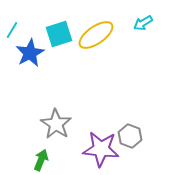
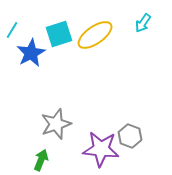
cyan arrow: rotated 24 degrees counterclockwise
yellow ellipse: moved 1 px left
blue star: moved 1 px right
gray star: rotated 20 degrees clockwise
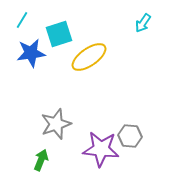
cyan line: moved 10 px right, 10 px up
yellow ellipse: moved 6 px left, 22 px down
blue star: rotated 20 degrees clockwise
gray hexagon: rotated 15 degrees counterclockwise
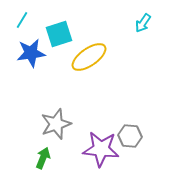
green arrow: moved 2 px right, 2 px up
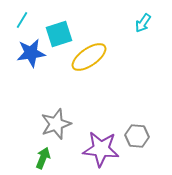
gray hexagon: moved 7 px right
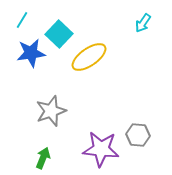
cyan square: rotated 28 degrees counterclockwise
gray star: moved 5 px left, 13 px up
gray hexagon: moved 1 px right, 1 px up
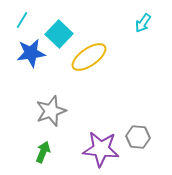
gray hexagon: moved 2 px down
green arrow: moved 6 px up
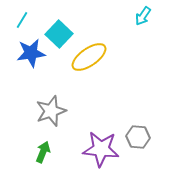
cyan arrow: moved 7 px up
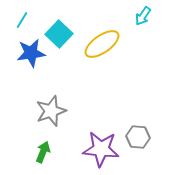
yellow ellipse: moved 13 px right, 13 px up
